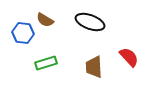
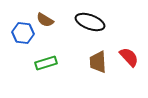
brown trapezoid: moved 4 px right, 5 px up
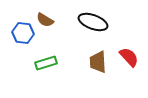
black ellipse: moved 3 px right
